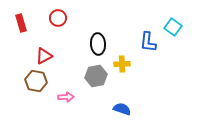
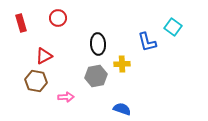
blue L-shape: moved 1 px left; rotated 20 degrees counterclockwise
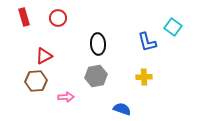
red rectangle: moved 3 px right, 6 px up
yellow cross: moved 22 px right, 13 px down
brown hexagon: rotated 15 degrees counterclockwise
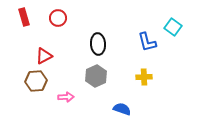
gray hexagon: rotated 15 degrees counterclockwise
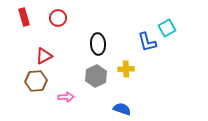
cyan square: moved 6 px left, 1 px down; rotated 24 degrees clockwise
yellow cross: moved 18 px left, 8 px up
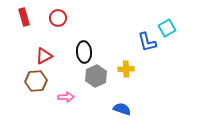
black ellipse: moved 14 px left, 8 px down
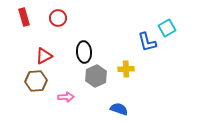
blue semicircle: moved 3 px left
